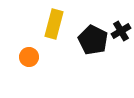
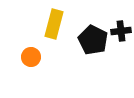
black cross: rotated 24 degrees clockwise
orange circle: moved 2 px right
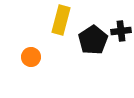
yellow rectangle: moved 7 px right, 4 px up
black pentagon: rotated 12 degrees clockwise
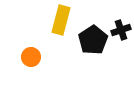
black cross: moved 1 px up; rotated 12 degrees counterclockwise
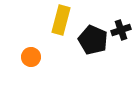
black pentagon: rotated 16 degrees counterclockwise
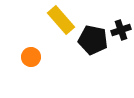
yellow rectangle: rotated 56 degrees counterclockwise
black pentagon: rotated 12 degrees counterclockwise
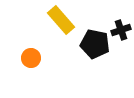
black pentagon: moved 2 px right, 4 px down
orange circle: moved 1 px down
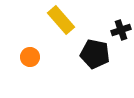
black pentagon: moved 10 px down
orange circle: moved 1 px left, 1 px up
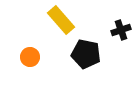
black pentagon: moved 9 px left
